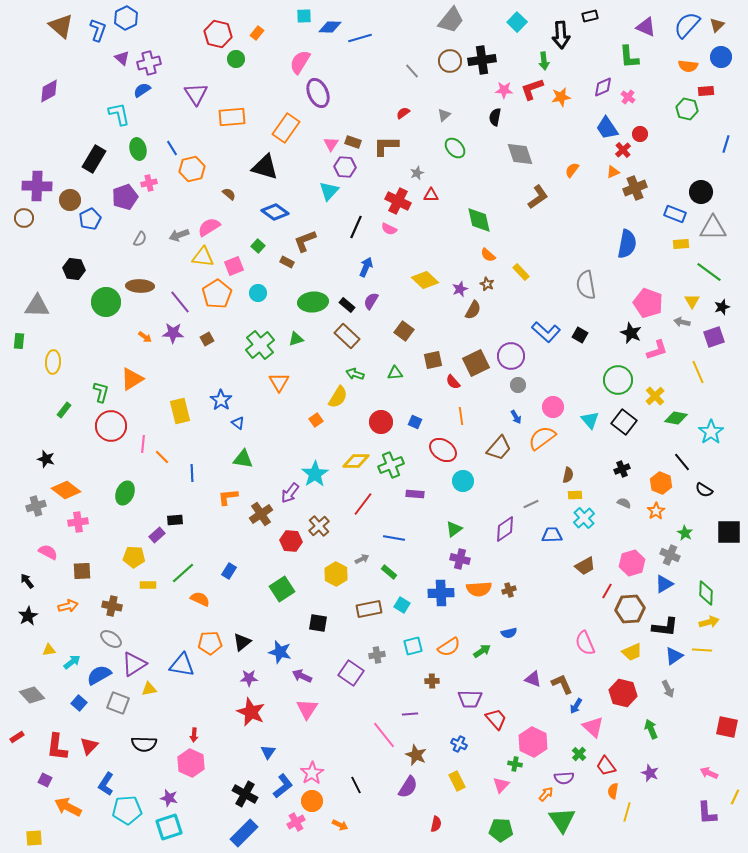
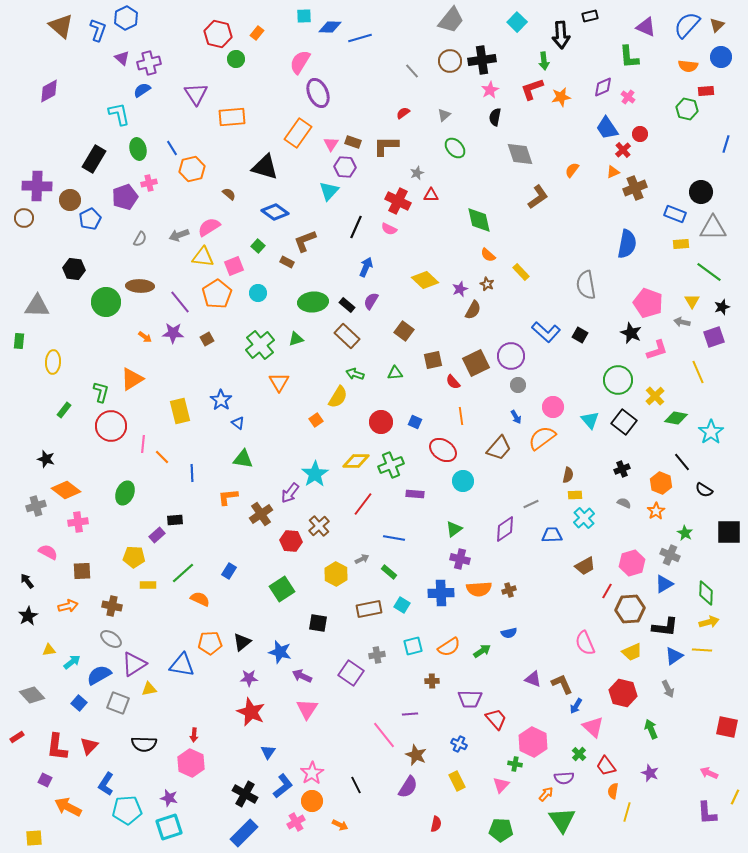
pink star at (504, 90): moved 14 px left; rotated 30 degrees counterclockwise
orange rectangle at (286, 128): moved 12 px right, 5 px down
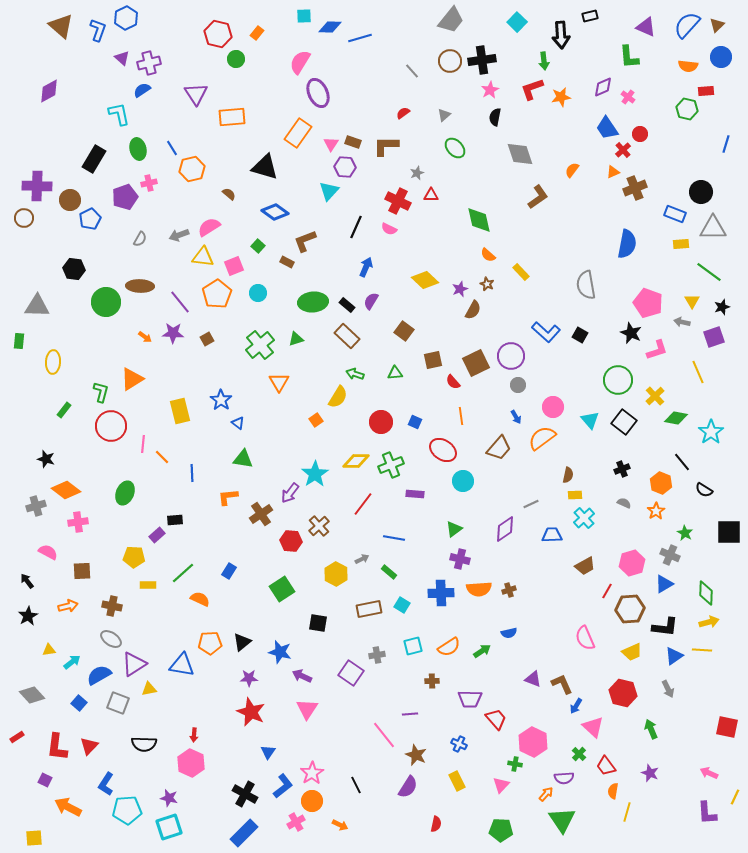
pink semicircle at (585, 643): moved 5 px up
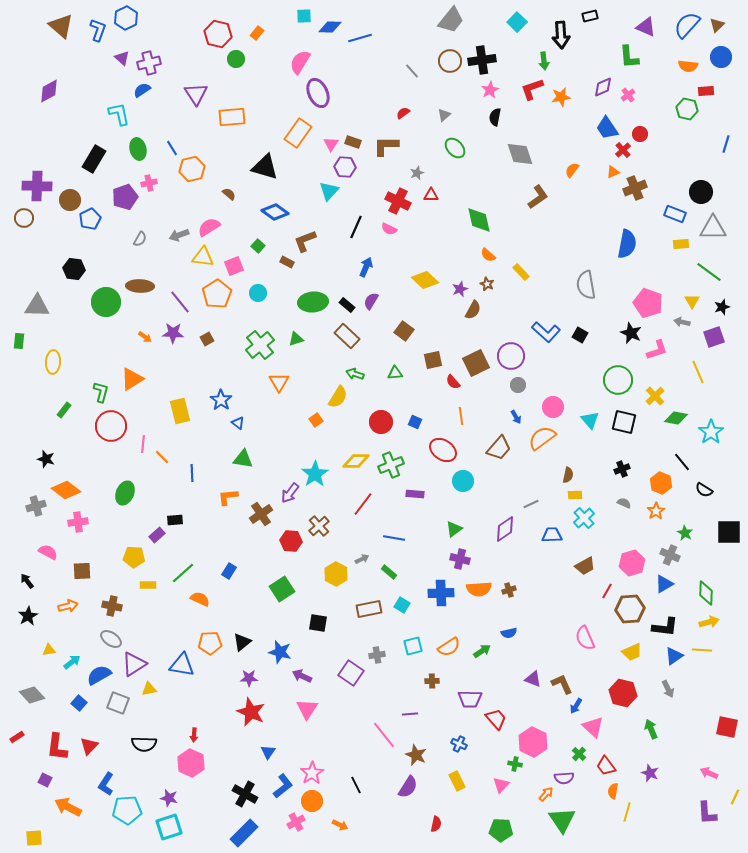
pink cross at (628, 97): moved 2 px up; rotated 16 degrees clockwise
black square at (624, 422): rotated 25 degrees counterclockwise
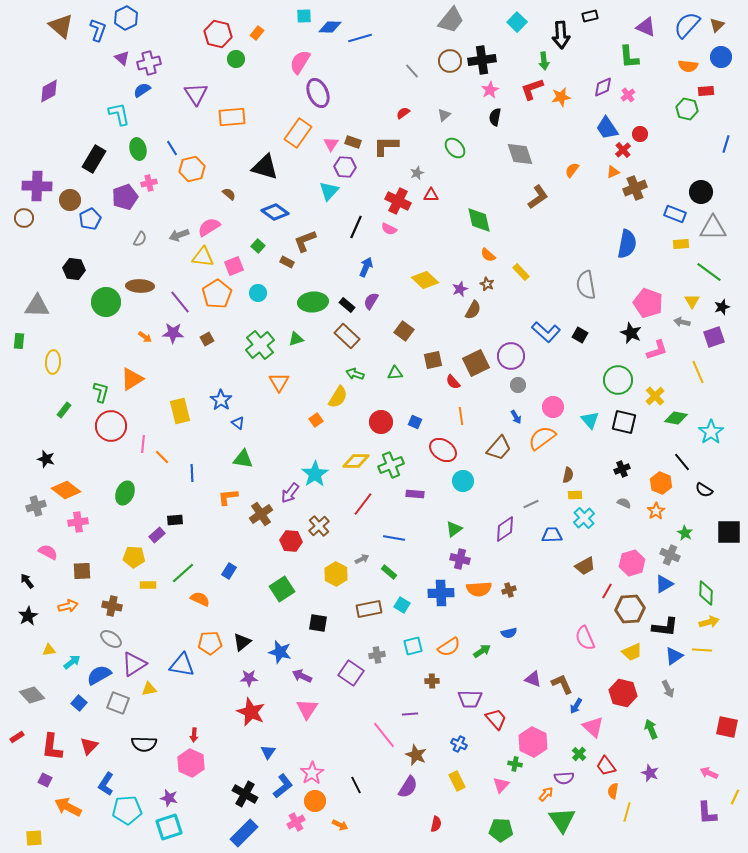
red L-shape at (57, 747): moved 5 px left
orange circle at (312, 801): moved 3 px right
